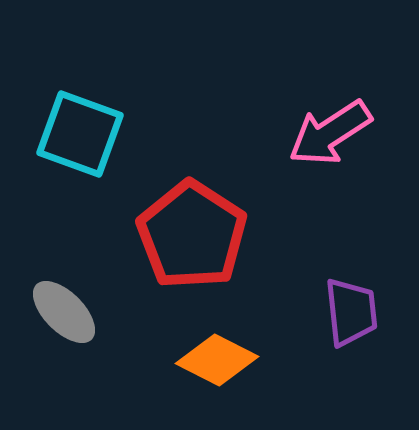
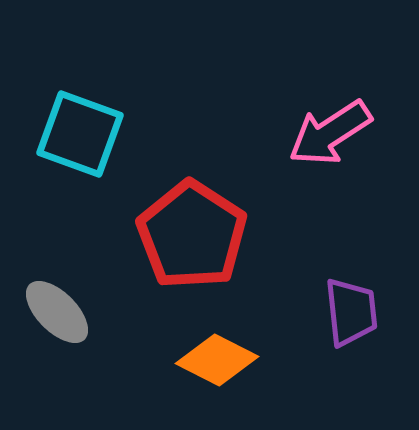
gray ellipse: moved 7 px left
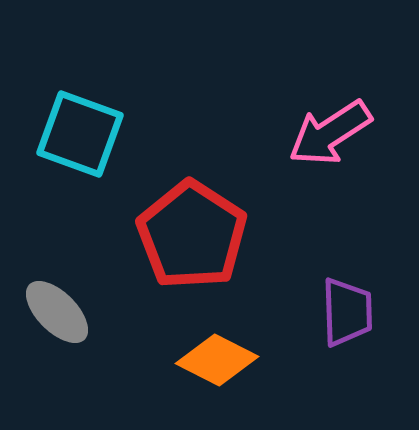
purple trapezoid: moved 4 px left; rotated 4 degrees clockwise
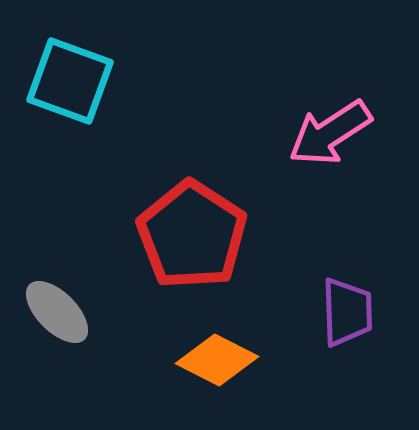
cyan square: moved 10 px left, 53 px up
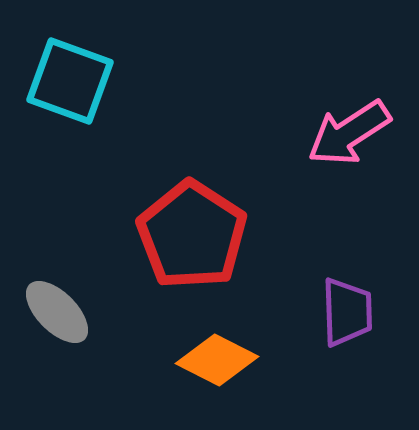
pink arrow: moved 19 px right
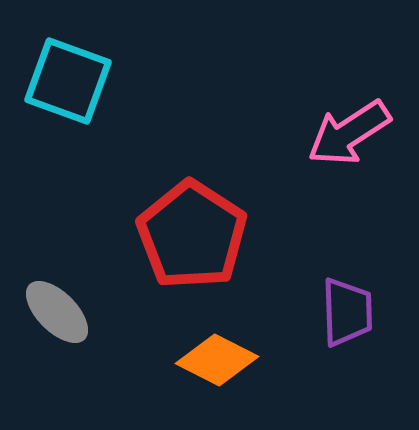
cyan square: moved 2 px left
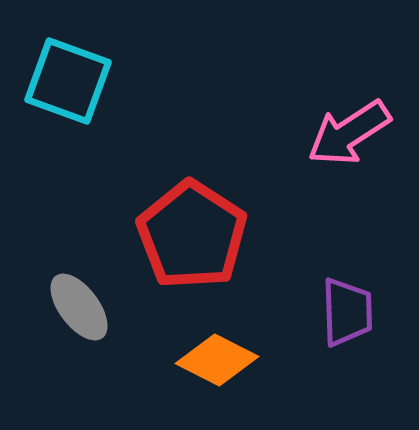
gray ellipse: moved 22 px right, 5 px up; rotated 8 degrees clockwise
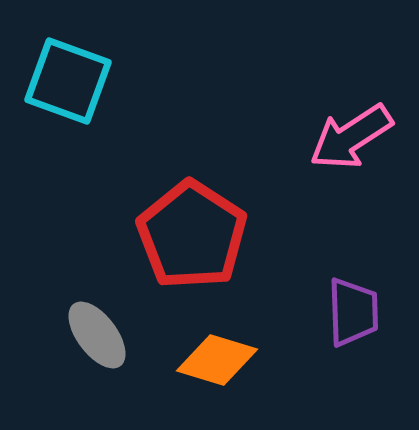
pink arrow: moved 2 px right, 4 px down
gray ellipse: moved 18 px right, 28 px down
purple trapezoid: moved 6 px right
orange diamond: rotated 10 degrees counterclockwise
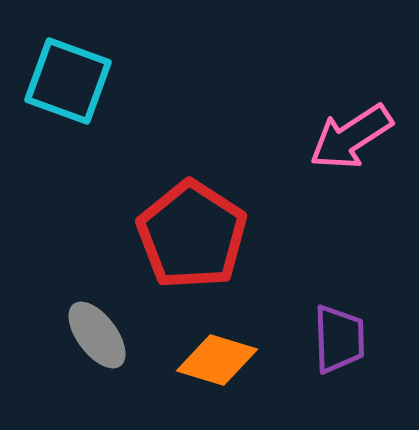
purple trapezoid: moved 14 px left, 27 px down
